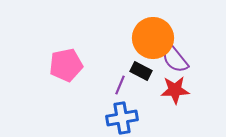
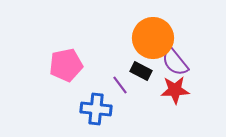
purple semicircle: moved 3 px down
purple line: rotated 60 degrees counterclockwise
blue cross: moved 26 px left, 9 px up; rotated 16 degrees clockwise
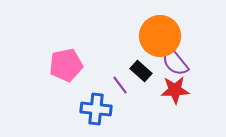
orange circle: moved 7 px right, 2 px up
black rectangle: rotated 15 degrees clockwise
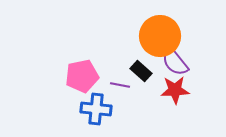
pink pentagon: moved 16 px right, 11 px down
purple line: rotated 42 degrees counterclockwise
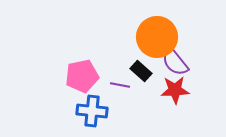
orange circle: moved 3 px left, 1 px down
blue cross: moved 4 px left, 2 px down
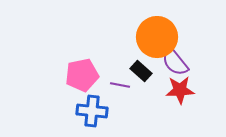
pink pentagon: moved 1 px up
red star: moved 5 px right
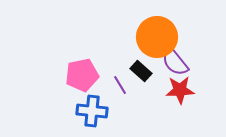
purple line: rotated 48 degrees clockwise
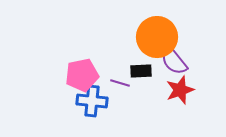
purple semicircle: moved 1 px left, 1 px up
black rectangle: rotated 45 degrees counterclockwise
purple line: moved 2 px up; rotated 42 degrees counterclockwise
red star: rotated 16 degrees counterclockwise
blue cross: moved 10 px up
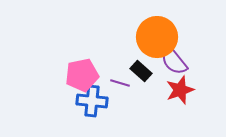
black rectangle: rotated 45 degrees clockwise
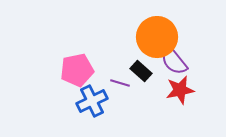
pink pentagon: moved 5 px left, 5 px up
red star: rotated 8 degrees clockwise
blue cross: rotated 32 degrees counterclockwise
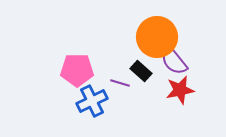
pink pentagon: rotated 12 degrees clockwise
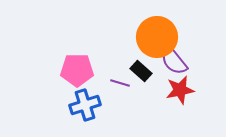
blue cross: moved 7 px left, 4 px down; rotated 8 degrees clockwise
